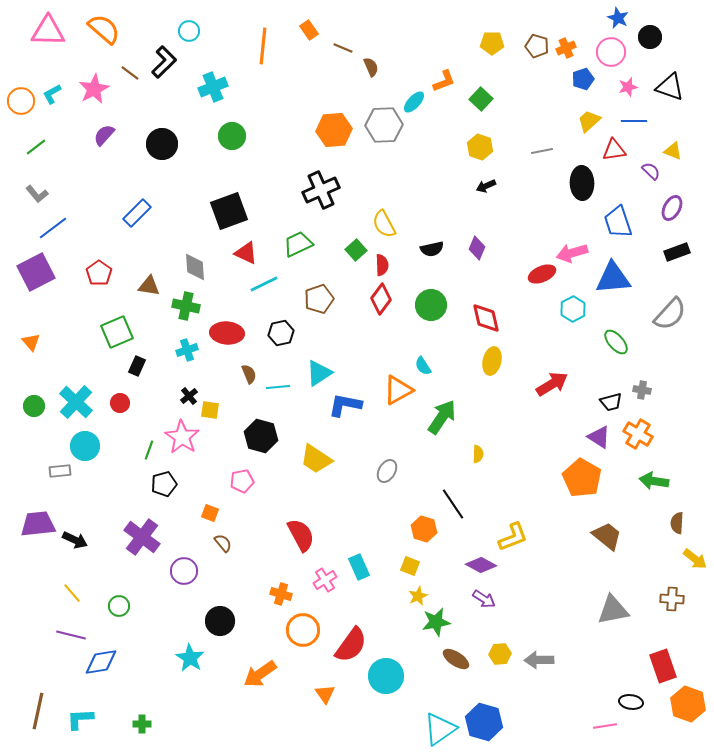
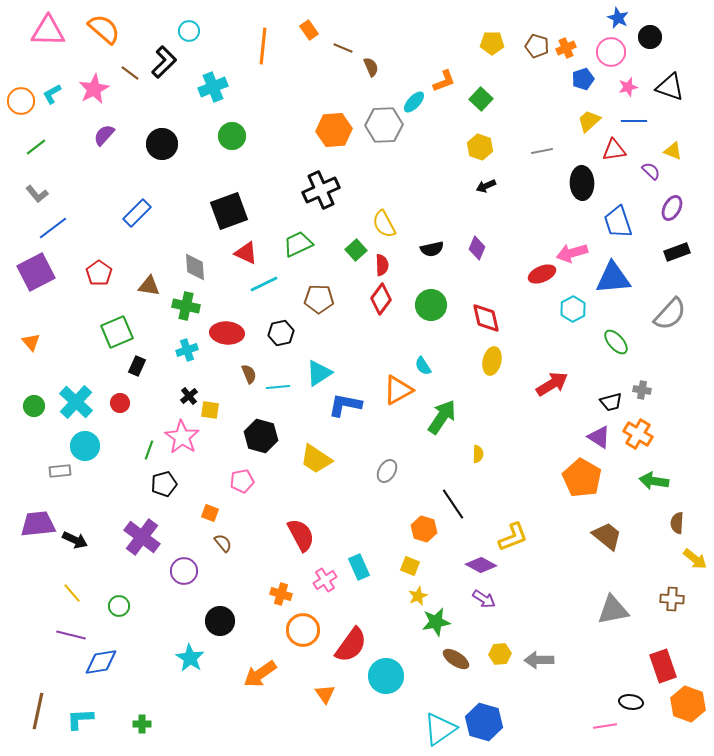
brown pentagon at (319, 299): rotated 20 degrees clockwise
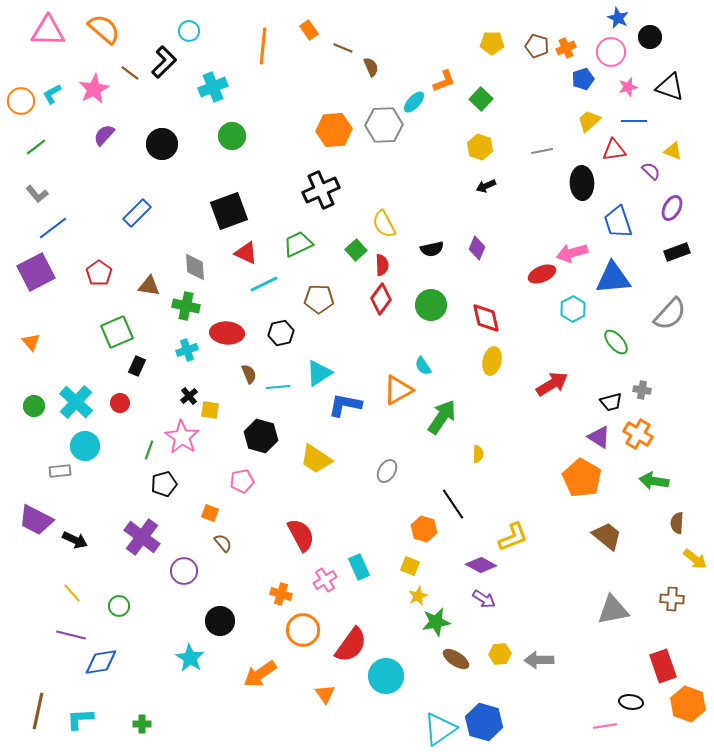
purple trapezoid at (38, 524): moved 2 px left, 4 px up; rotated 147 degrees counterclockwise
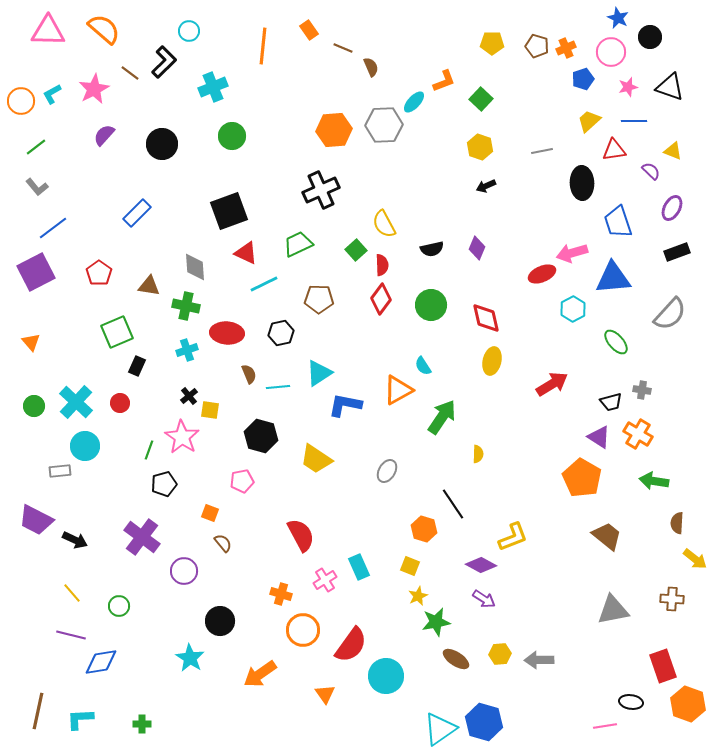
gray L-shape at (37, 194): moved 7 px up
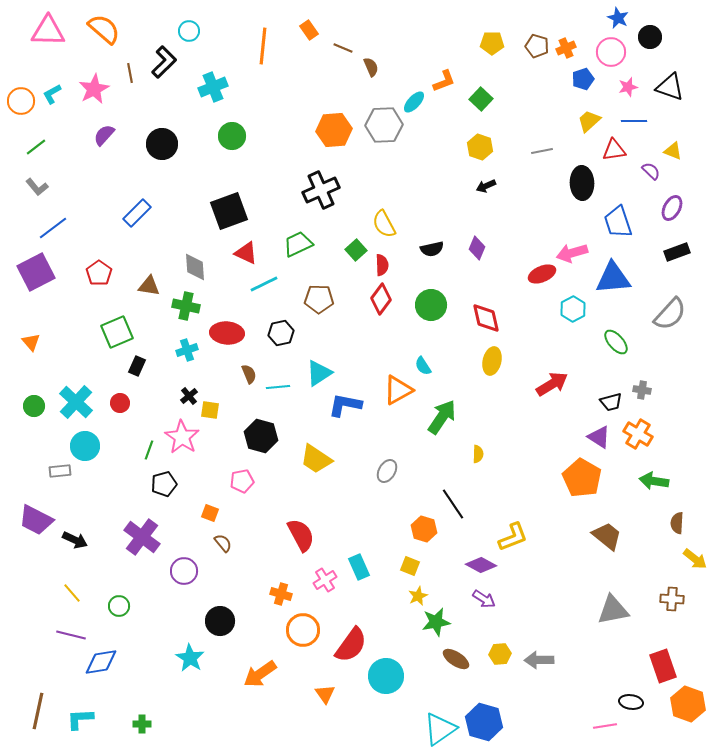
brown line at (130, 73): rotated 42 degrees clockwise
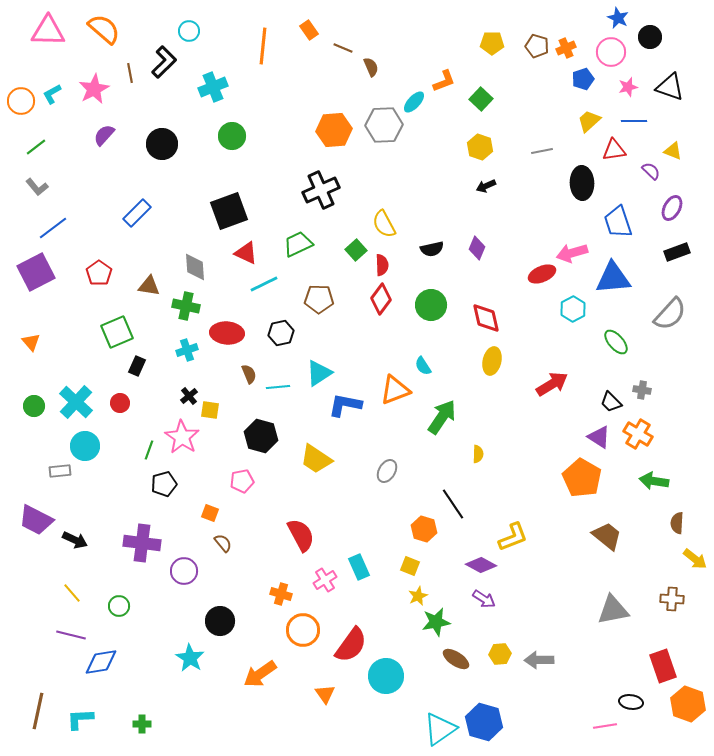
orange triangle at (398, 390): moved 3 px left; rotated 8 degrees clockwise
black trapezoid at (611, 402): rotated 60 degrees clockwise
purple cross at (142, 537): moved 6 px down; rotated 30 degrees counterclockwise
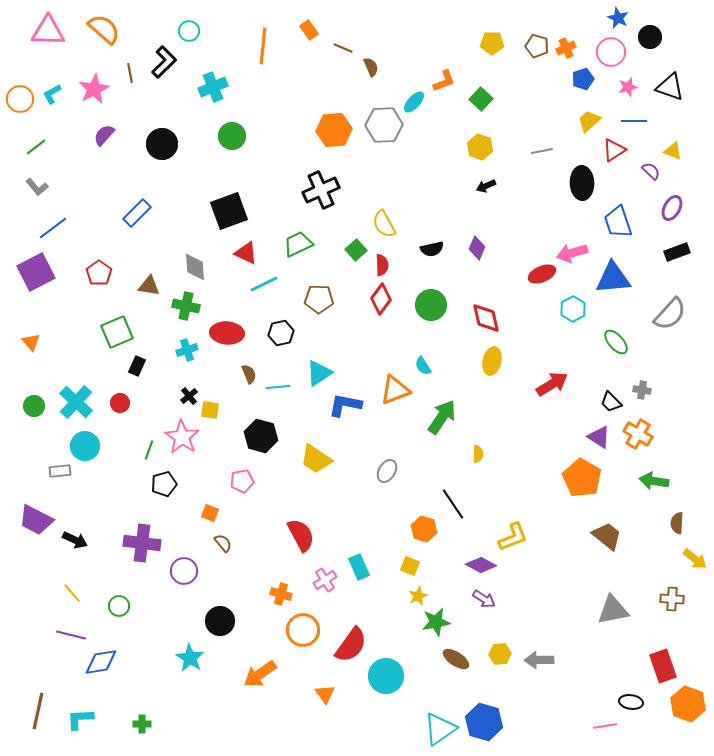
orange circle at (21, 101): moved 1 px left, 2 px up
red triangle at (614, 150): rotated 25 degrees counterclockwise
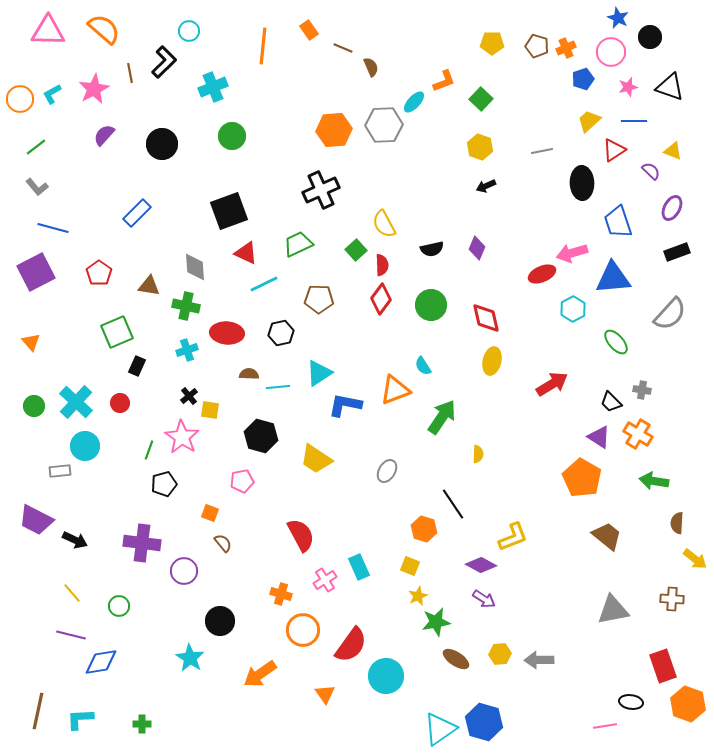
blue line at (53, 228): rotated 52 degrees clockwise
brown semicircle at (249, 374): rotated 66 degrees counterclockwise
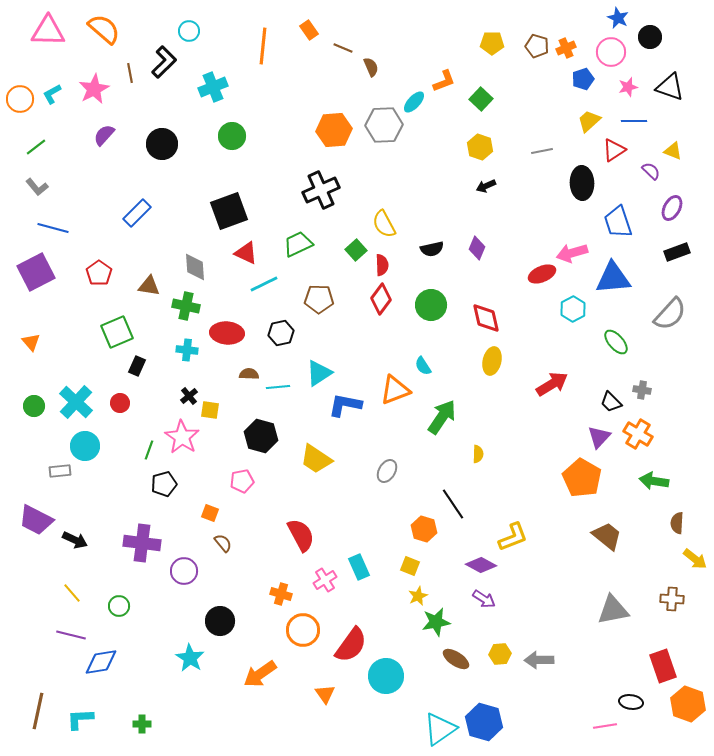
cyan cross at (187, 350): rotated 25 degrees clockwise
purple triangle at (599, 437): rotated 40 degrees clockwise
